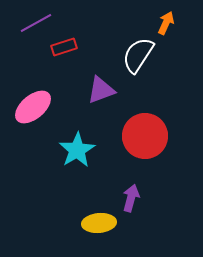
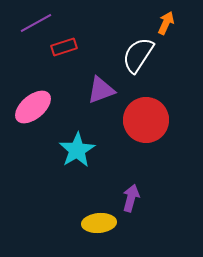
red circle: moved 1 px right, 16 px up
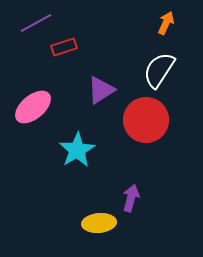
white semicircle: moved 21 px right, 15 px down
purple triangle: rotated 12 degrees counterclockwise
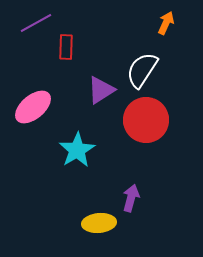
red rectangle: moved 2 px right; rotated 70 degrees counterclockwise
white semicircle: moved 17 px left
